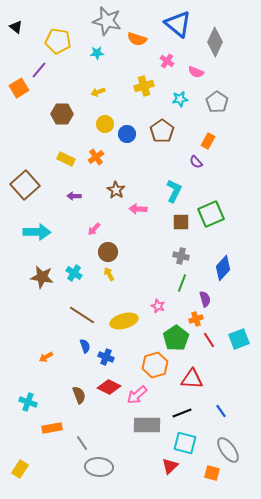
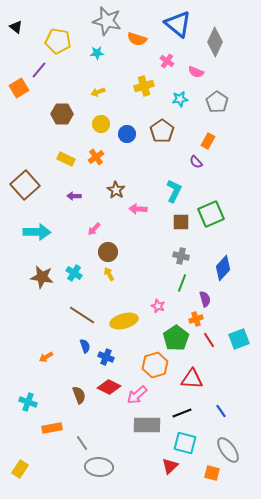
yellow circle at (105, 124): moved 4 px left
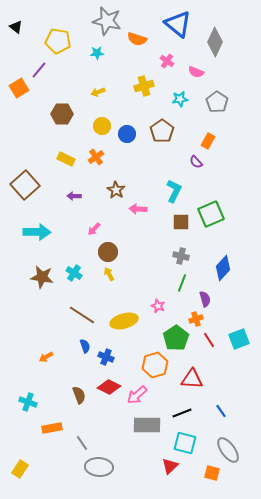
yellow circle at (101, 124): moved 1 px right, 2 px down
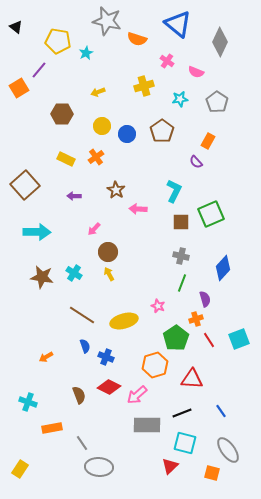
gray diamond at (215, 42): moved 5 px right
cyan star at (97, 53): moved 11 px left; rotated 24 degrees counterclockwise
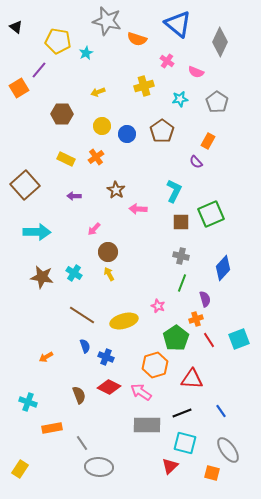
pink arrow at (137, 395): moved 4 px right, 3 px up; rotated 75 degrees clockwise
